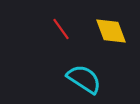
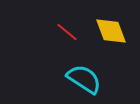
red line: moved 6 px right, 3 px down; rotated 15 degrees counterclockwise
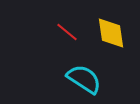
yellow diamond: moved 2 px down; rotated 12 degrees clockwise
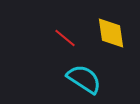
red line: moved 2 px left, 6 px down
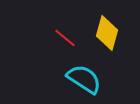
yellow diamond: moved 4 px left; rotated 24 degrees clockwise
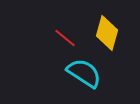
cyan semicircle: moved 6 px up
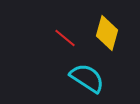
cyan semicircle: moved 3 px right, 5 px down
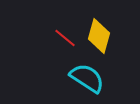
yellow diamond: moved 8 px left, 3 px down
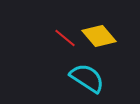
yellow diamond: rotated 56 degrees counterclockwise
